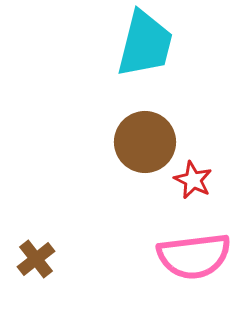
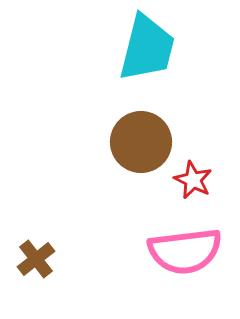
cyan trapezoid: moved 2 px right, 4 px down
brown circle: moved 4 px left
pink semicircle: moved 9 px left, 5 px up
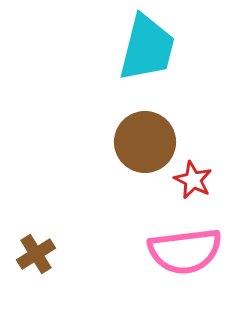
brown circle: moved 4 px right
brown cross: moved 5 px up; rotated 6 degrees clockwise
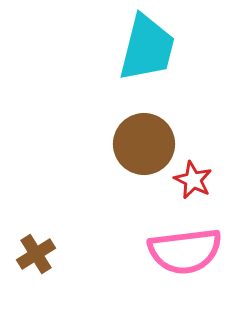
brown circle: moved 1 px left, 2 px down
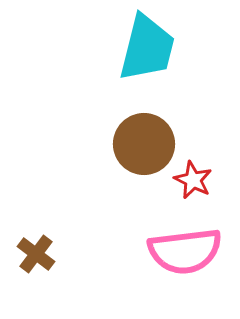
brown cross: rotated 21 degrees counterclockwise
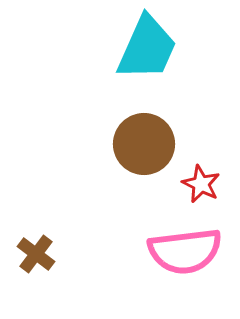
cyan trapezoid: rotated 10 degrees clockwise
red star: moved 8 px right, 4 px down
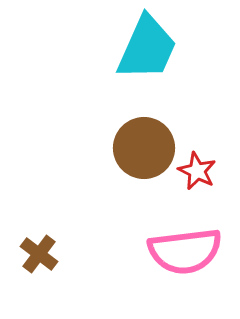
brown circle: moved 4 px down
red star: moved 4 px left, 13 px up
brown cross: moved 3 px right
